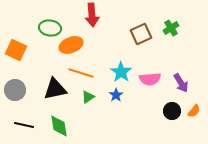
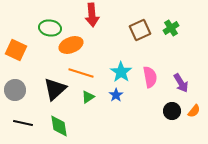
brown square: moved 1 px left, 4 px up
pink semicircle: moved 2 px up; rotated 95 degrees counterclockwise
black triangle: rotated 30 degrees counterclockwise
black line: moved 1 px left, 2 px up
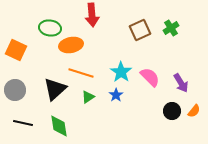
orange ellipse: rotated 10 degrees clockwise
pink semicircle: rotated 35 degrees counterclockwise
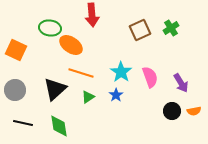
orange ellipse: rotated 45 degrees clockwise
pink semicircle: rotated 25 degrees clockwise
orange semicircle: rotated 40 degrees clockwise
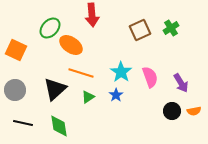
green ellipse: rotated 55 degrees counterclockwise
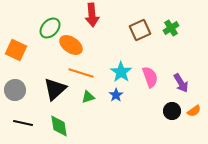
green triangle: rotated 16 degrees clockwise
orange semicircle: rotated 24 degrees counterclockwise
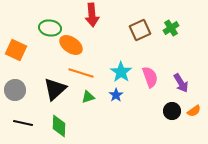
green ellipse: rotated 55 degrees clockwise
green diamond: rotated 10 degrees clockwise
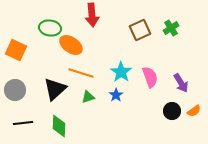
black line: rotated 18 degrees counterclockwise
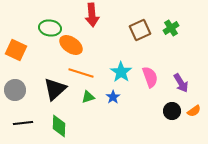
blue star: moved 3 px left, 2 px down
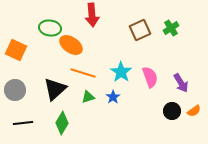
orange line: moved 2 px right
green diamond: moved 3 px right, 3 px up; rotated 30 degrees clockwise
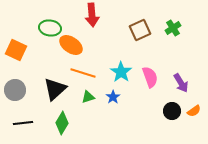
green cross: moved 2 px right
